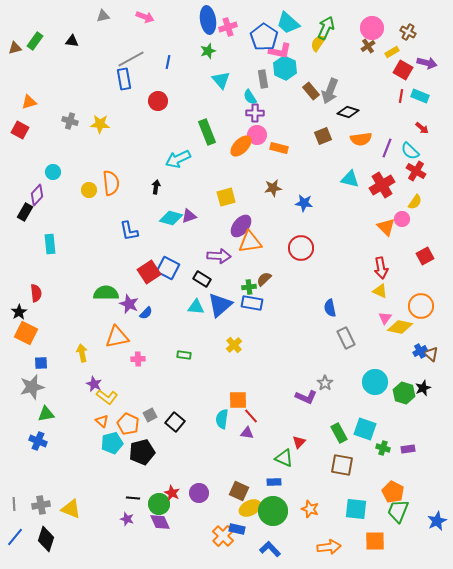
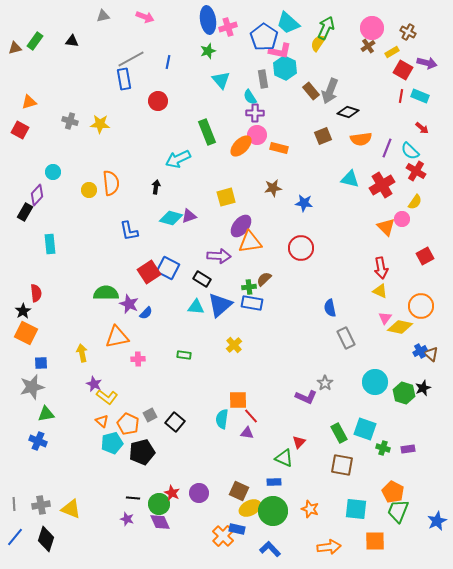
black star at (19, 312): moved 4 px right, 1 px up
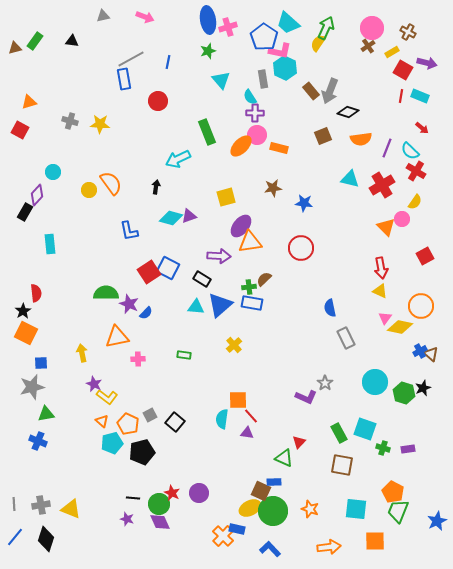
orange semicircle at (111, 183): rotated 30 degrees counterclockwise
brown square at (239, 491): moved 22 px right
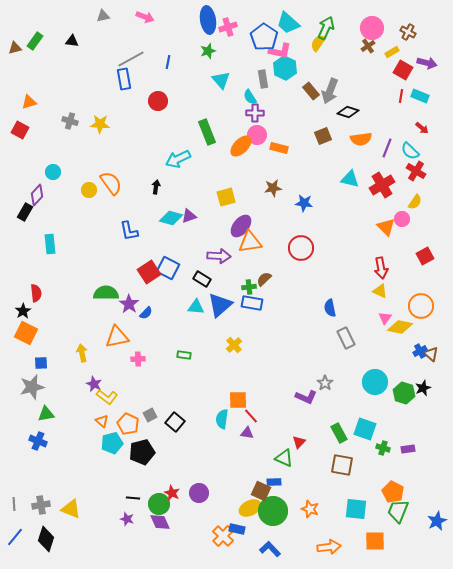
purple star at (129, 304): rotated 12 degrees clockwise
